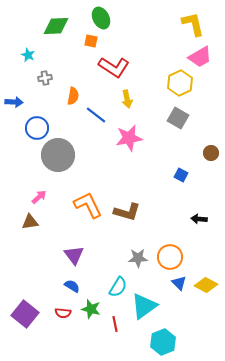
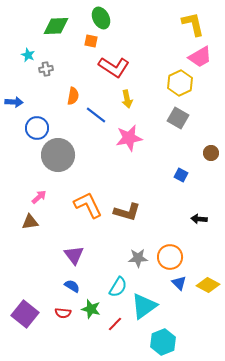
gray cross: moved 1 px right, 9 px up
yellow diamond: moved 2 px right
red line: rotated 56 degrees clockwise
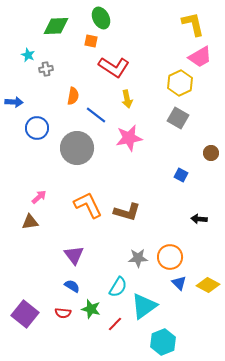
gray circle: moved 19 px right, 7 px up
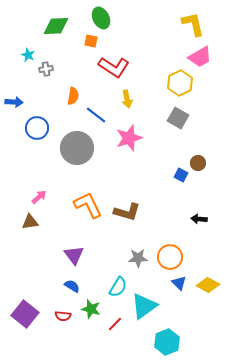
pink star: rotated 8 degrees counterclockwise
brown circle: moved 13 px left, 10 px down
red semicircle: moved 3 px down
cyan hexagon: moved 4 px right
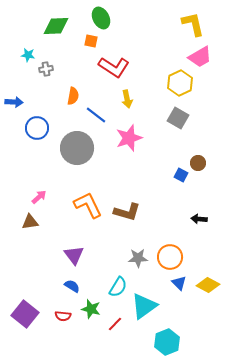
cyan star: rotated 16 degrees counterclockwise
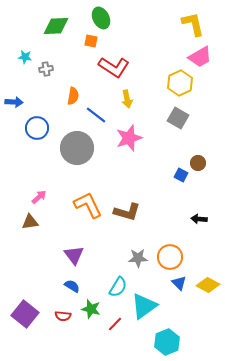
cyan star: moved 3 px left, 2 px down
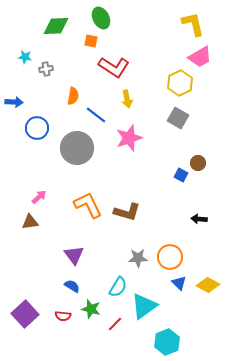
purple square: rotated 8 degrees clockwise
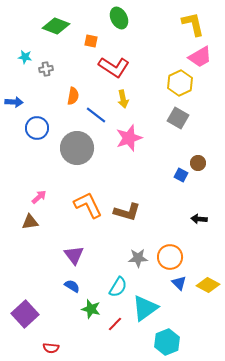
green ellipse: moved 18 px right
green diamond: rotated 24 degrees clockwise
yellow arrow: moved 4 px left
cyan triangle: moved 1 px right, 2 px down
red semicircle: moved 12 px left, 32 px down
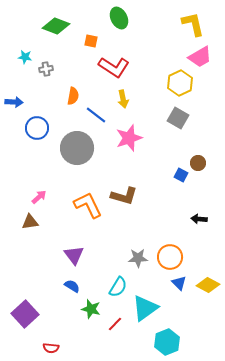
brown L-shape: moved 3 px left, 16 px up
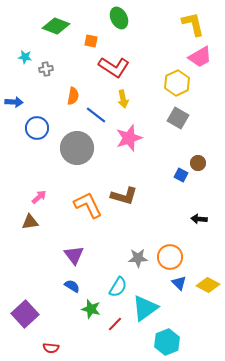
yellow hexagon: moved 3 px left
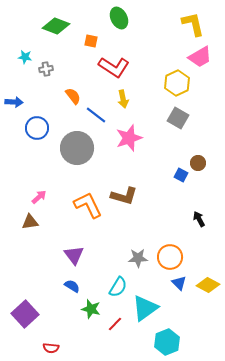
orange semicircle: rotated 48 degrees counterclockwise
black arrow: rotated 56 degrees clockwise
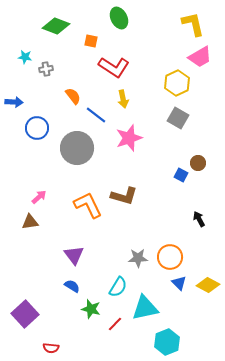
cyan triangle: rotated 24 degrees clockwise
